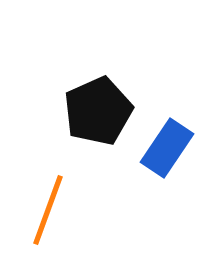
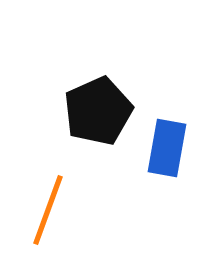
blue rectangle: rotated 24 degrees counterclockwise
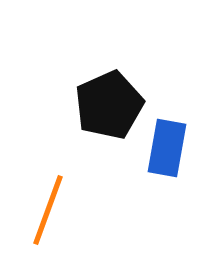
black pentagon: moved 11 px right, 6 px up
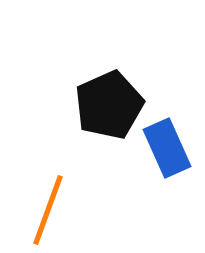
blue rectangle: rotated 34 degrees counterclockwise
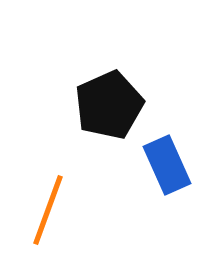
blue rectangle: moved 17 px down
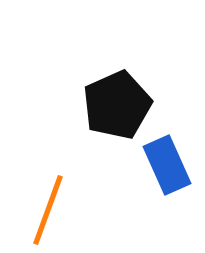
black pentagon: moved 8 px right
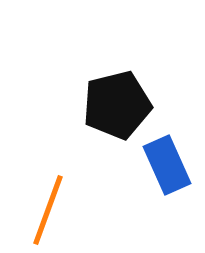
black pentagon: rotated 10 degrees clockwise
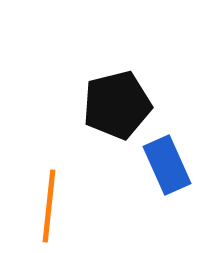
orange line: moved 1 px right, 4 px up; rotated 14 degrees counterclockwise
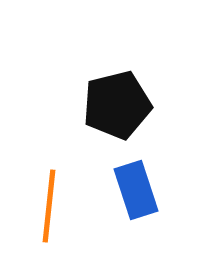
blue rectangle: moved 31 px left, 25 px down; rotated 6 degrees clockwise
